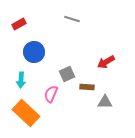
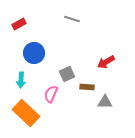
blue circle: moved 1 px down
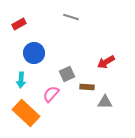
gray line: moved 1 px left, 2 px up
pink semicircle: rotated 18 degrees clockwise
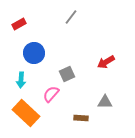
gray line: rotated 70 degrees counterclockwise
brown rectangle: moved 6 px left, 31 px down
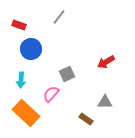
gray line: moved 12 px left
red rectangle: moved 1 px down; rotated 48 degrees clockwise
blue circle: moved 3 px left, 4 px up
brown rectangle: moved 5 px right, 1 px down; rotated 32 degrees clockwise
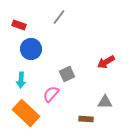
brown rectangle: rotated 32 degrees counterclockwise
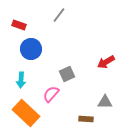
gray line: moved 2 px up
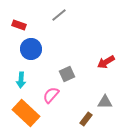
gray line: rotated 14 degrees clockwise
pink semicircle: moved 1 px down
brown rectangle: rotated 56 degrees counterclockwise
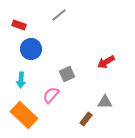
orange rectangle: moved 2 px left, 2 px down
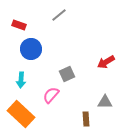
orange rectangle: moved 3 px left, 1 px up
brown rectangle: rotated 40 degrees counterclockwise
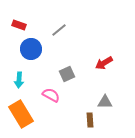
gray line: moved 15 px down
red arrow: moved 2 px left, 1 px down
cyan arrow: moved 2 px left
pink semicircle: rotated 78 degrees clockwise
orange rectangle: rotated 16 degrees clockwise
brown rectangle: moved 4 px right, 1 px down
